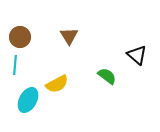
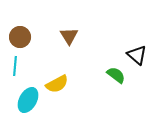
cyan line: moved 1 px down
green semicircle: moved 9 px right, 1 px up
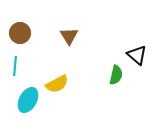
brown circle: moved 4 px up
green semicircle: rotated 66 degrees clockwise
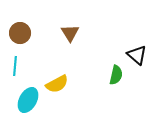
brown triangle: moved 1 px right, 3 px up
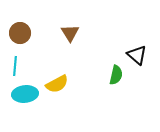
cyan ellipse: moved 3 px left, 6 px up; rotated 55 degrees clockwise
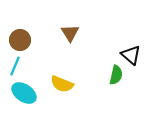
brown circle: moved 7 px down
black triangle: moved 6 px left
cyan line: rotated 18 degrees clockwise
yellow semicircle: moved 5 px right; rotated 50 degrees clockwise
cyan ellipse: moved 1 px left, 1 px up; rotated 40 degrees clockwise
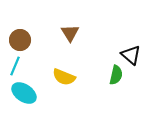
yellow semicircle: moved 2 px right, 7 px up
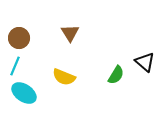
brown circle: moved 1 px left, 2 px up
black triangle: moved 14 px right, 7 px down
green semicircle: rotated 18 degrees clockwise
